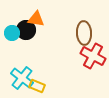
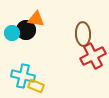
brown ellipse: moved 1 px left, 1 px down
red cross: rotated 35 degrees clockwise
cyan cross: moved 1 px right, 2 px up; rotated 25 degrees counterclockwise
yellow rectangle: moved 1 px left
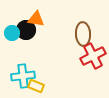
cyan cross: rotated 20 degrees counterclockwise
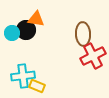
yellow rectangle: moved 1 px right
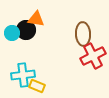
cyan cross: moved 1 px up
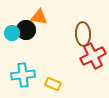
orange triangle: moved 3 px right, 2 px up
yellow rectangle: moved 16 px right, 2 px up
